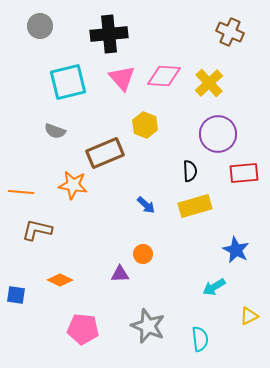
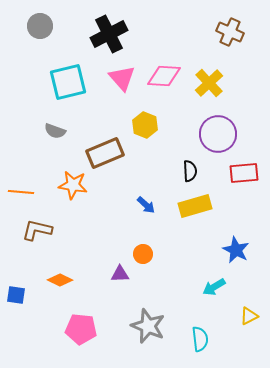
black cross: rotated 21 degrees counterclockwise
pink pentagon: moved 2 px left
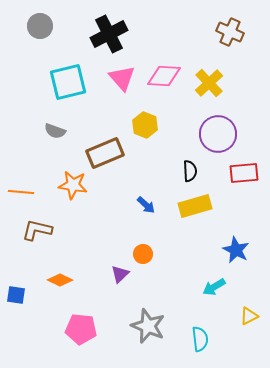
purple triangle: rotated 42 degrees counterclockwise
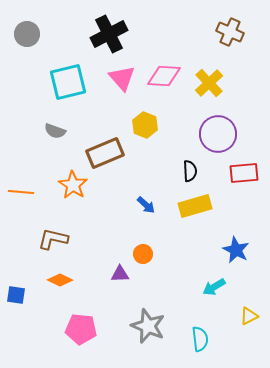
gray circle: moved 13 px left, 8 px down
orange star: rotated 24 degrees clockwise
brown L-shape: moved 16 px right, 9 px down
purple triangle: rotated 42 degrees clockwise
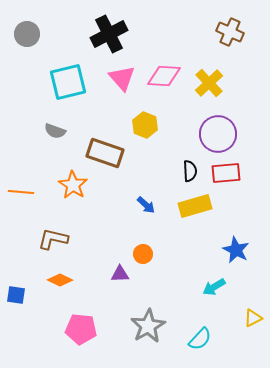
brown rectangle: rotated 42 degrees clockwise
red rectangle: moved 18 px left
yellow triangle: moved 4 px right, 2 px down
gray star: rotated 20 degrees clockwise
cyan semicircle: rotated 50 degrees clockwise
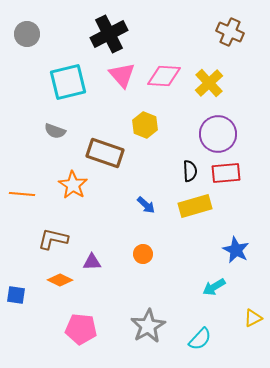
pink triangle: moved 3 px up
orange line: moved 1 px right, 2 px down
purple triangle: moved 28 px left, 12 px up
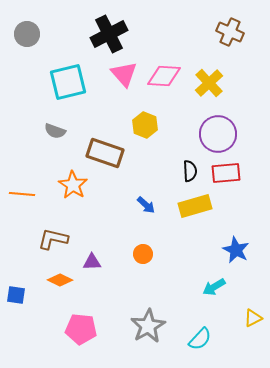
pink triangle: moved 2 px right, 1 px up
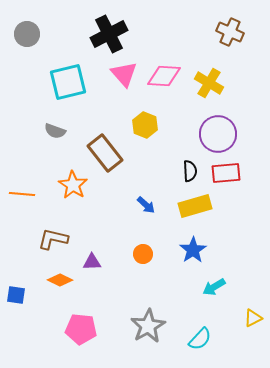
yellow cross: rotated 16 degrees counterclockwise
brown rectangle: rotated 33 degrees clockwise
blue star: moved 43 px left; rotated 12 degrees clockwise
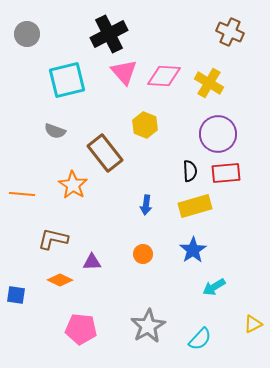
pink triangle: moved 2 px up
cyan square: moved 1 px left, 2 px up
blue arrow: rotated 54 degrees clockwise
yellow triangle: moved 6 px down
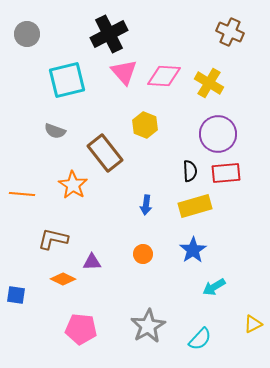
orange diamond: moved 3 px right, 1 px up
